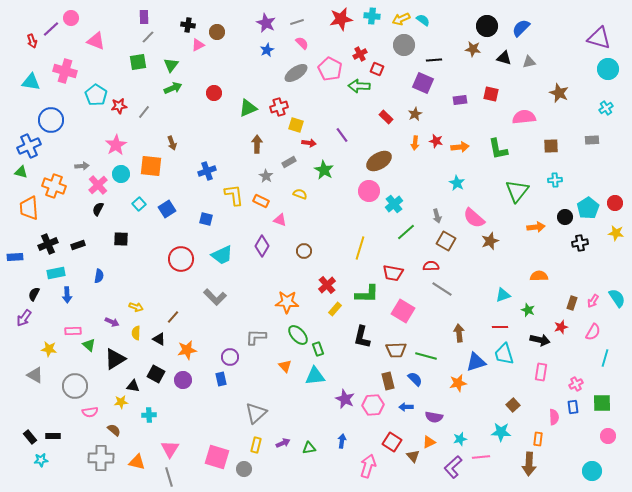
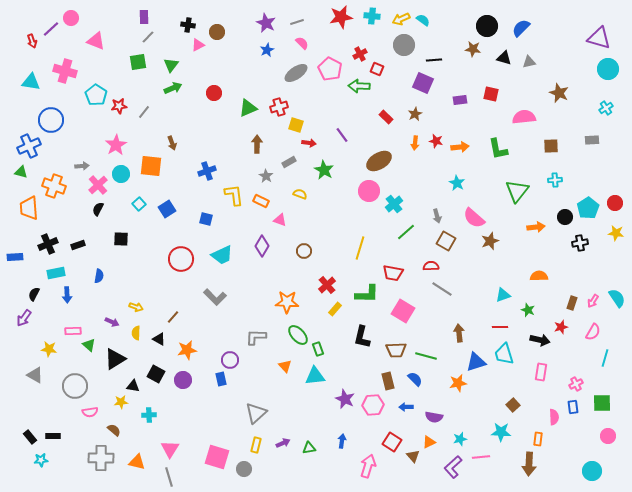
red star at (341, 19): moved 2 px up
purple circle at (230, 357): moved 3 px down
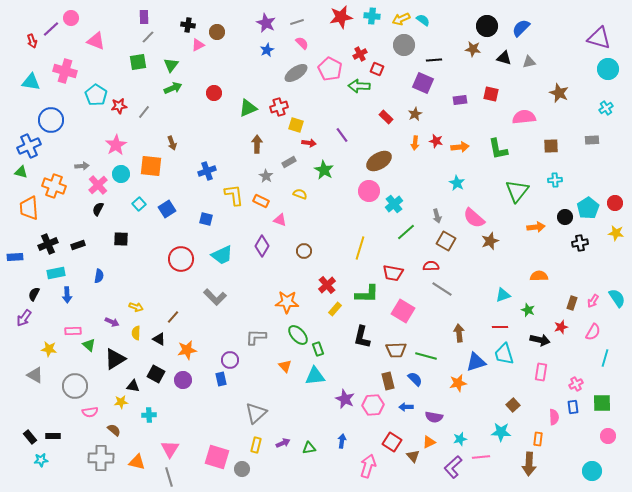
gray circle at (244, 469): moved 2 px left
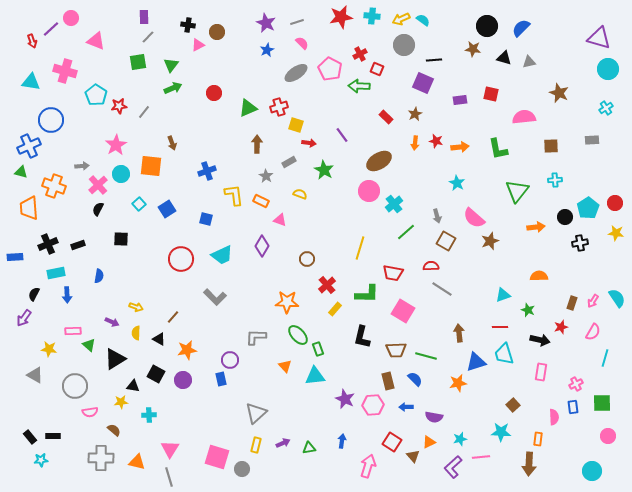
brown circle at (304, 251): moved 3 px right, 8 px down
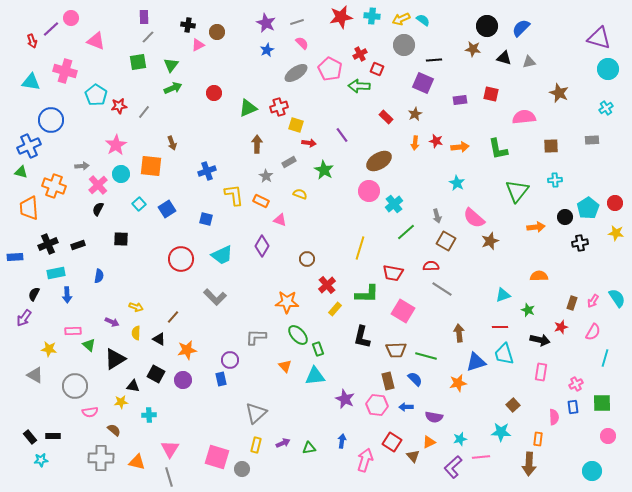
pink hexagon at (373, 405): moved 4 px right; rotated 10 degrees clockwise
pink arrow at (368, 466): moved 3 px left, 6 px up
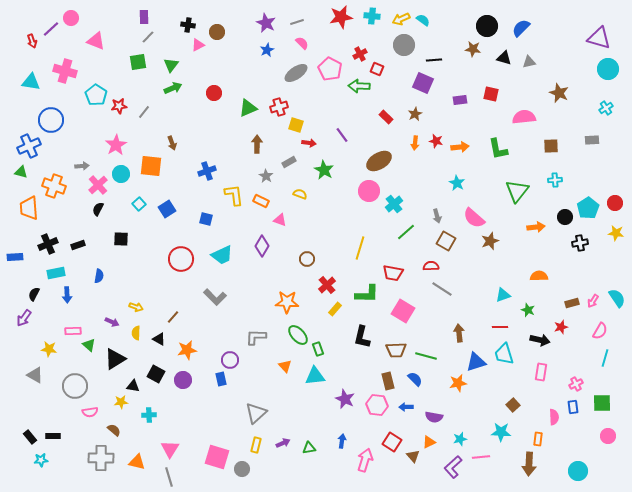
brown rectangle at (572, 303): rotated 56 degrees clockwise
pink semicircle at (593, 332): moved 7 px right, 1 px up
cyan circle at (592, 471): moved 14 px left
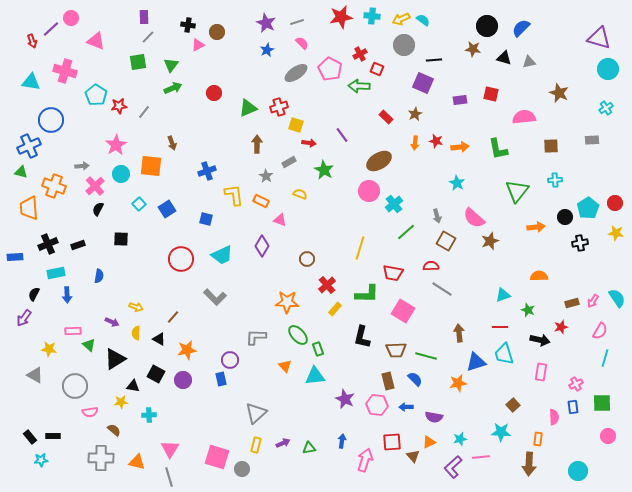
pink cross at (98, 185): moved 3 px left, 1 px down
red square at (392, 442): rotated 36 degrees counterclockwise
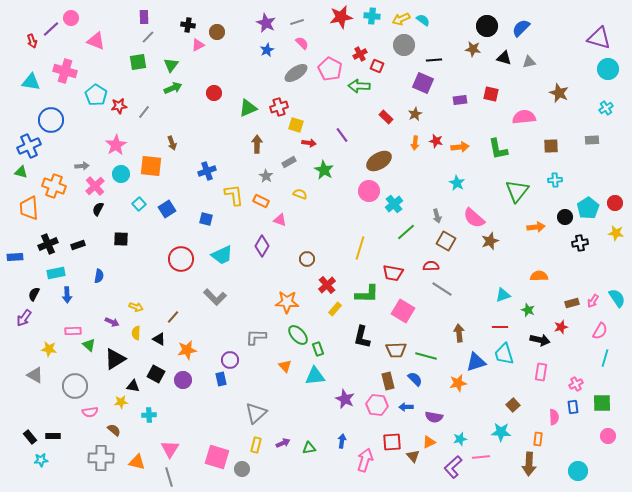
red square at (377, 69): moved 3 px up
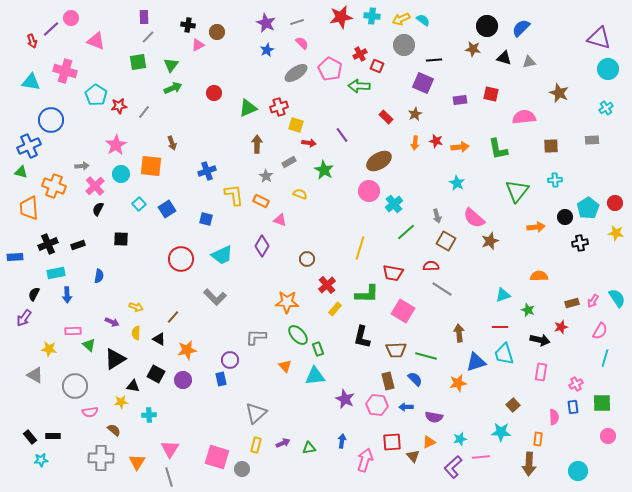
orange triangle at (137, 462): rotated 48 degrees clockwise
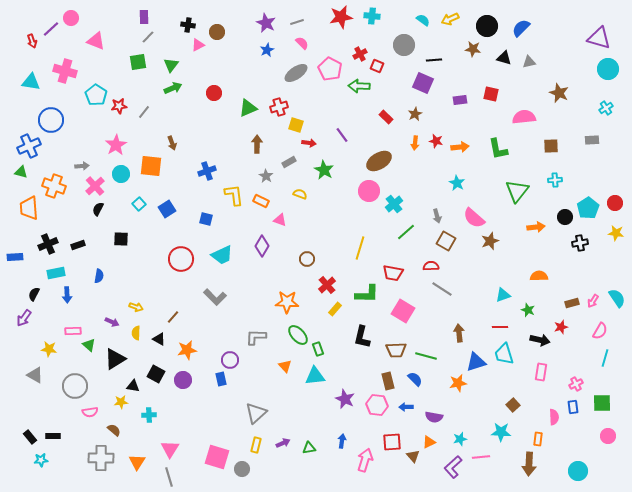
yellow arrow at (401, 19): moved 49 px right
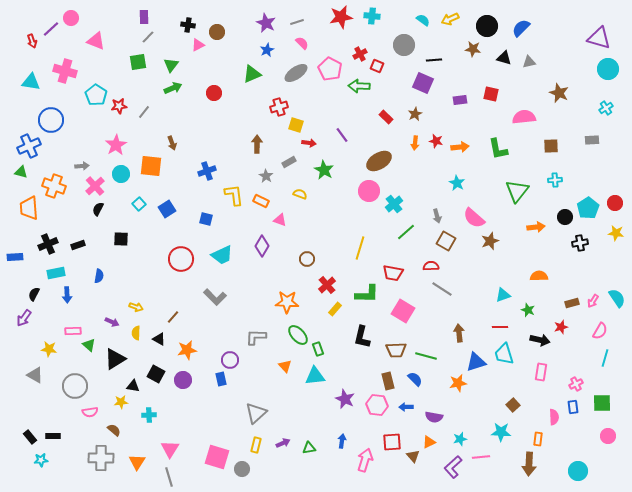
green triangle at (248, 108): moved 4 px right, 34 px up
